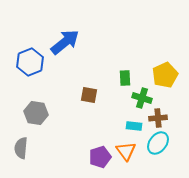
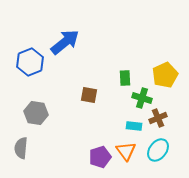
brown cross: rotated 18 degrees counterclockwise
cyan ellipse: moved 7 px down
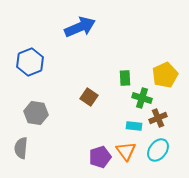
blue arrow: moved 15 px right, 15 px up; rotated 16 degrees clockwise
brown square: moved 2 px down; rotated 24 degrees clockwise
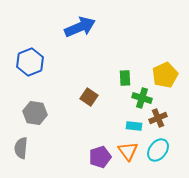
gray hexagon: moved 1 px left
orange triangle: moved 2 px right
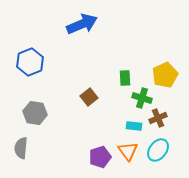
blue arrow: moved 2 px right, 3 px up
brown square: rotated 18 degrees clockwise
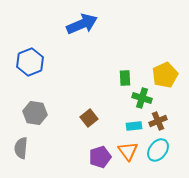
brown square: moved 21 px down
brown cross: moved 3 px down
cyan rectangle: rotated 14 degrees counterclockwise
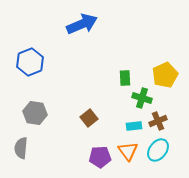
purple pentagon: rotated 15 degrees clockwise
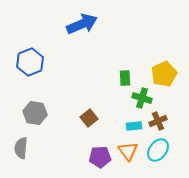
yellow pentagon: moved 1 px left, 1 px up
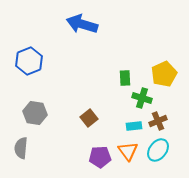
blue arrow: rotated 140 degrees counterclockwise
blue hexagon: moved 1 px left, 1 px up
